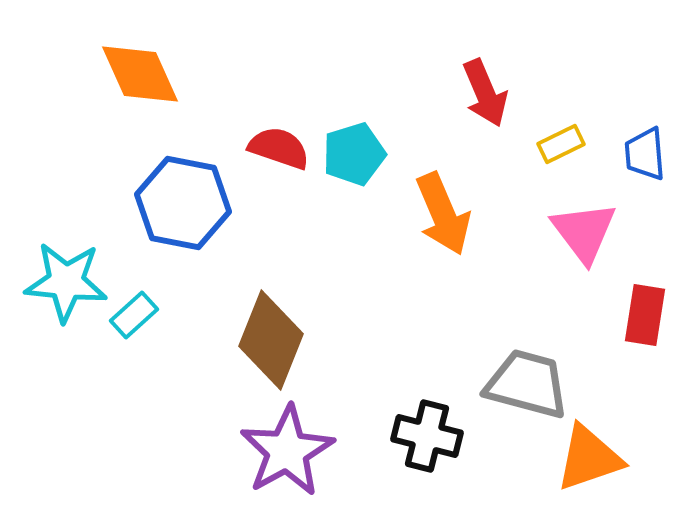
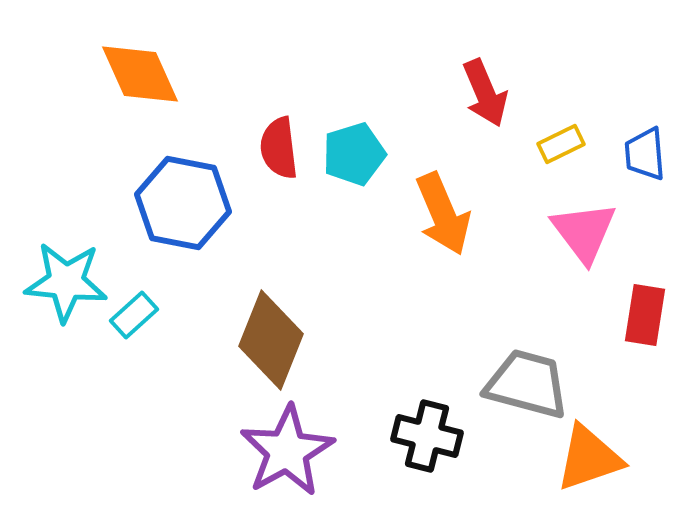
red semicircle: rotated 116 degrees counterclockwise
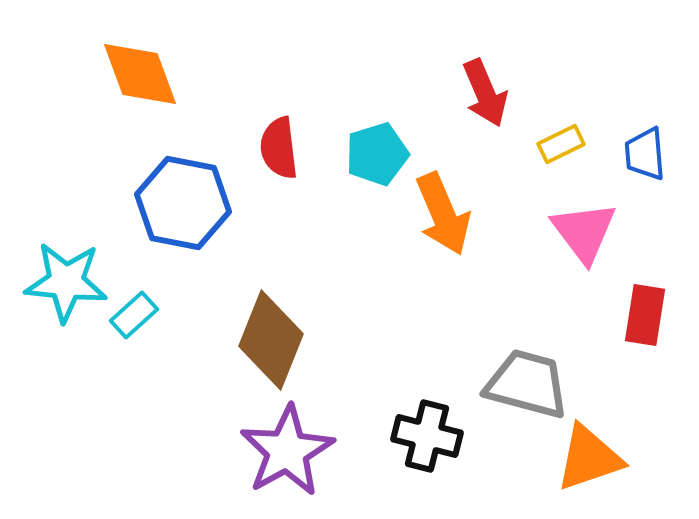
orange diamond: rotated 4 degrees clockwise
cyan pentagon: moved 23 px right
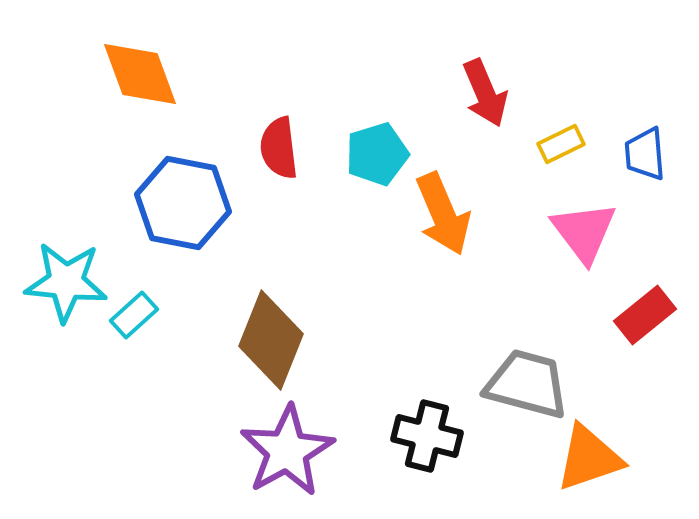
red rectangle: rotated 42 degrees clockwise
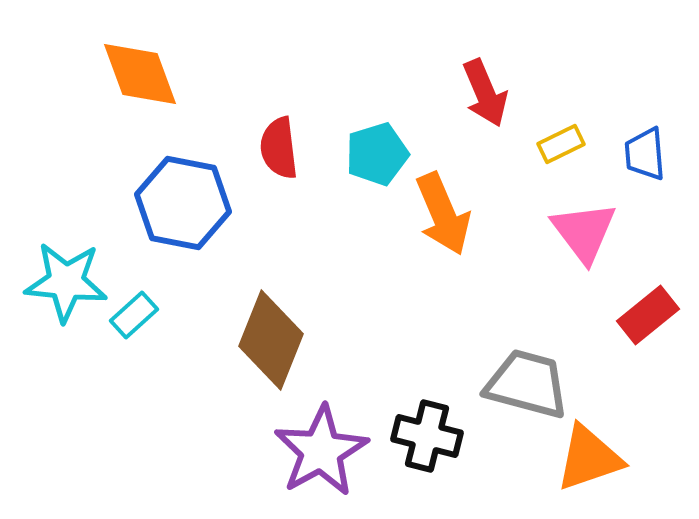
red rectangle: moved 3 px right
purple star: moved 34 px right
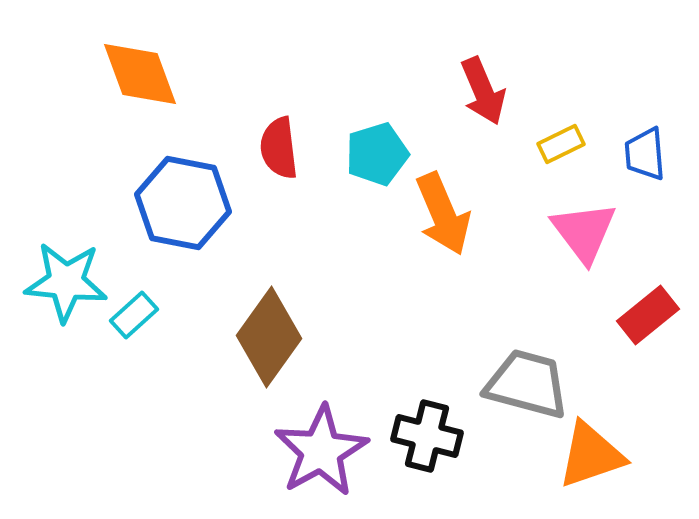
red arrow: moved 2 px left, 2 px up
brown diamond: moved 2 px left, 3 px up; rotated 14 degrees clockwise
orange triangle: moved 2 px right, 3 px up
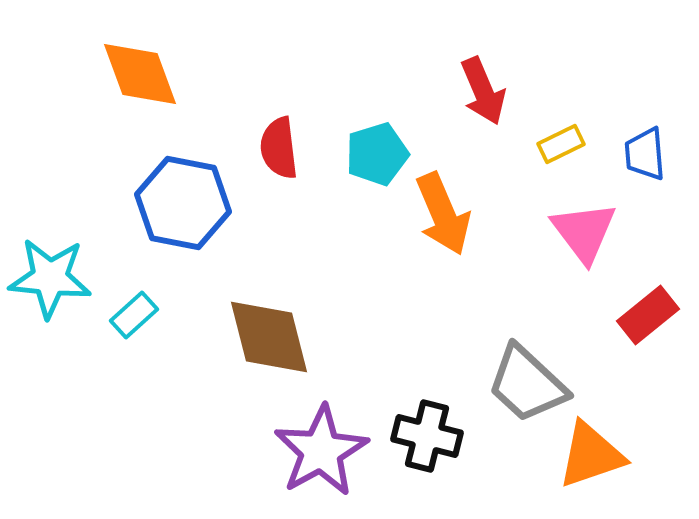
cyan star: moved 16 px left, 4 px up
brown diamond: rotated 50 degrees counterclockwise
gray trapezoid: rotated 152 degrees counterclockwise
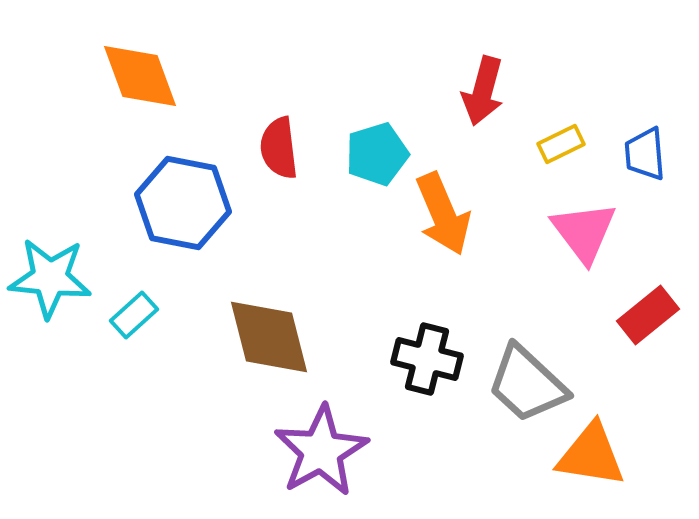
orange diamond: moved 2 px down
red arrow: rotated 38 degrees clockwise
black cross: moved 77 px up
orange triangle: rotated 28 degrees clockwise
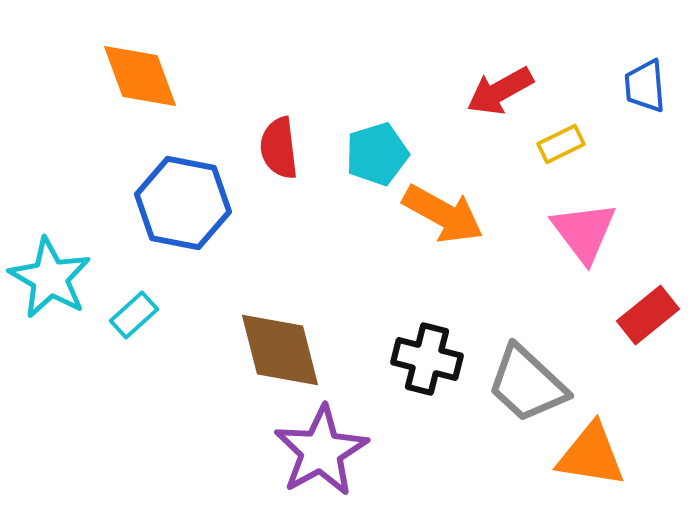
red arrow: moved 17 px right; rotated 46 degrees clockwise
blue trapezoid: moved 68 px up
orange arrow: rotated 38 degrees counterclockwise
cyan star: rotated 24 degrees clockwise
brown diamond: moved 11 px right, 13 px down
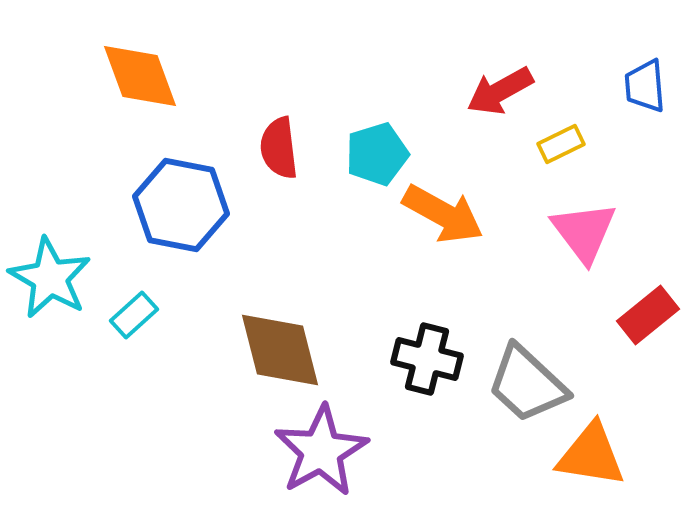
blue hexagon: moved 2 px left, 2 px down
